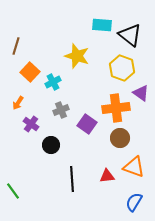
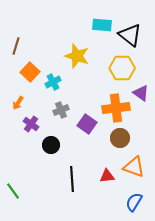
yellow hexagon: rotated 20 degrees counterclockwise
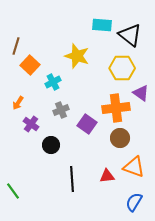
orange square: moved 7 px up
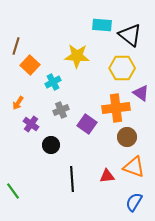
yellow star: rotated 15 degrees counterclockwise
brown circle: moved 7 px right, 1 px up
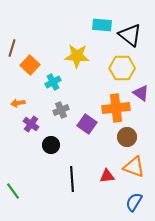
brown line: moved 4 px left, 2 px down
orange arrow: rotated 48 degrees clockwise
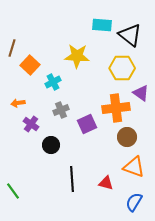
purple square: rotated 30 degrees clockwise
red triangle: moved 1 px left, 7 px down; rotated 21 degrees clockwise
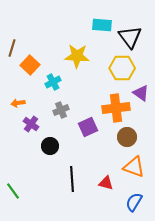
black triangle: moved 2 px down; rotated 15 degrees clockwise
purple square: moved 1 px right, 3 px down
black circle: moved 1 px left, 1 px down
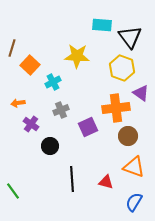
yellow hexagon: rotated 20 degrees clockwise
brown circle: moved 1 px right, 1 px up
red triangle: moved 1 px up
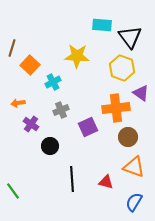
brown circle: moved 1 px down
